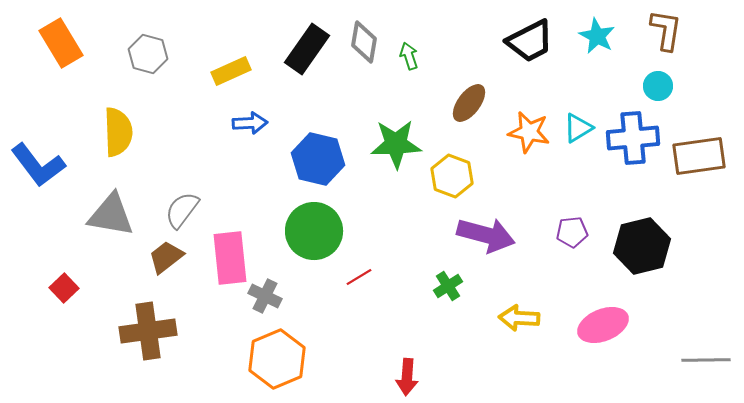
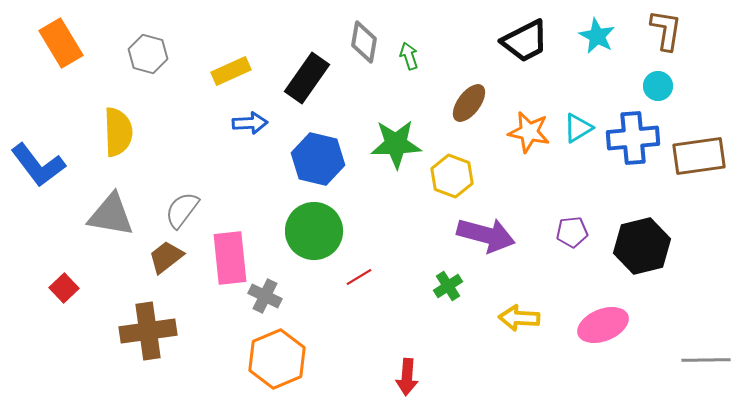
black trapezoid: moved 5 px left
black rectangle: moved 29 px down
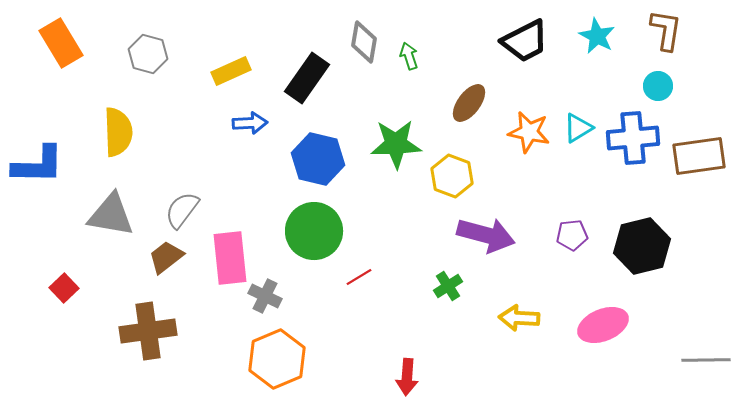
blue L-shape: rotated 52 degrees counterclockwise
purple pentagon: moved 3 px down
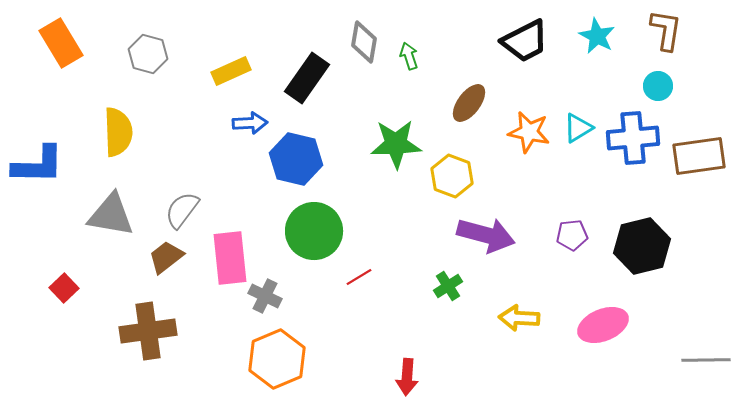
blue hexagon: moved 22 px left
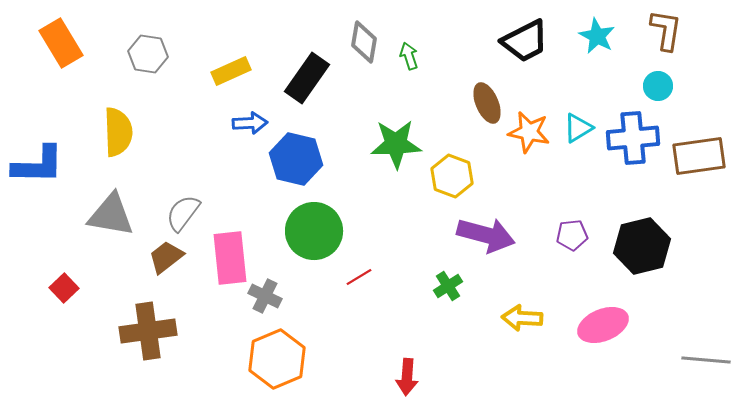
gray hexagon: rotated 6 degrees counterclockwise
brown ellipse: moved 18 px right; rotated 60 degrees counterclockwise
gray semicircle: moved 1 px right, 3 px down
yellow arrow: moved 3 px right
gray line: rotated 6 degrees clockwise
